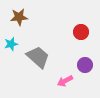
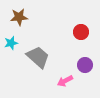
cyan star: moved 1 px up
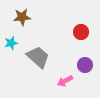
brown star: moved 3 px right
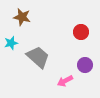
brown star: rotated 18 degrees clockwise
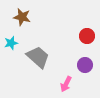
red circle: moved 6 px right, 4 px down
pink arrow: moved 1 px right, 3 px down; rotated 35 degrees counterclockwise
